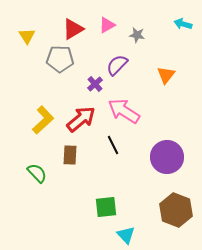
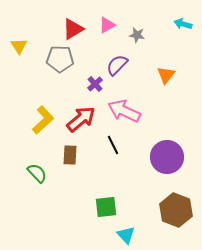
yellow triangle: moved 8 px left, 10 px down
pink arrow: rotated 8 degrees counterclockwise
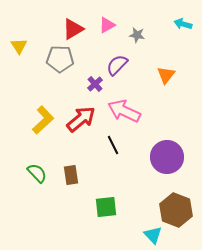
brown rectangle: moved 1 px right, 20 px down; rotated 12 degrees counterclockwise
cyan triangle: moved 27 px right
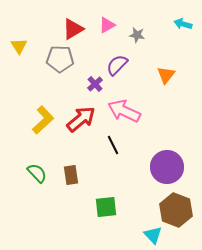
purple circle: moved 10 px down
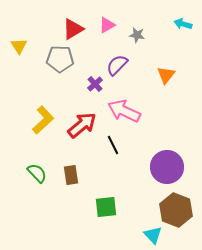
red arrow: moved 1 px right, 6 px down
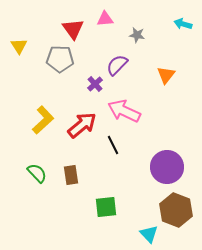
pink triangle: moved 2 px left, 6 px up; rotated 24 degrees clockwise
red triangle: rotated 35 degrees counterclockwise
cyan triangle: moved 4 px left, 1 px up
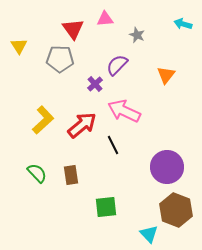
gray star: rotated 14 degrees clockwise
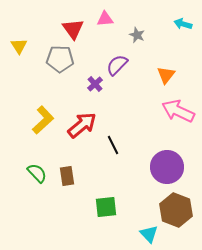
pink arrow: moved 54 px right
brown rectangle: moved 4 px left, 1 px down
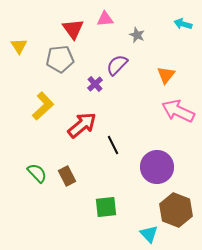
gray pentagon: rotated 8 degrees counterclockwise
yellow L-shape: moved 14 px up
purple circle: moved 10 px left
brown rectangle: rotated 18 degrees counterclockwise
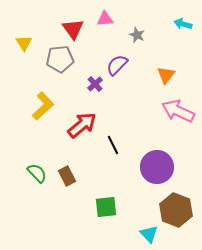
yellow triangle: moved 5 px right, 3 px up
